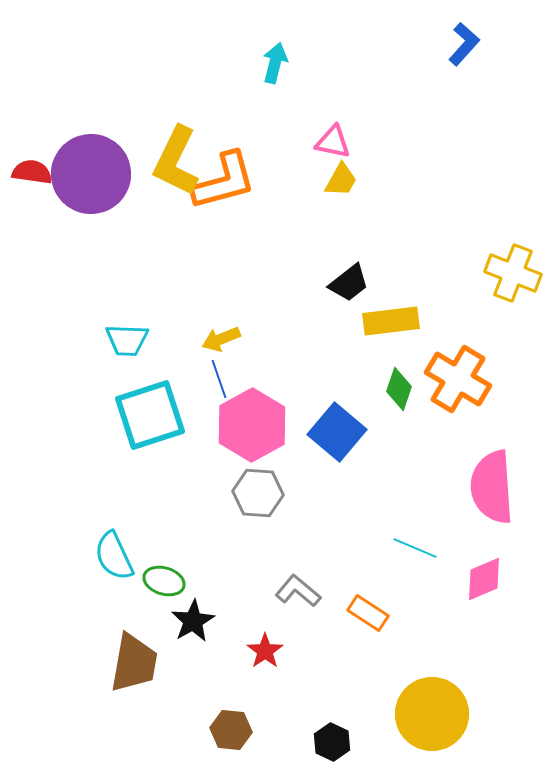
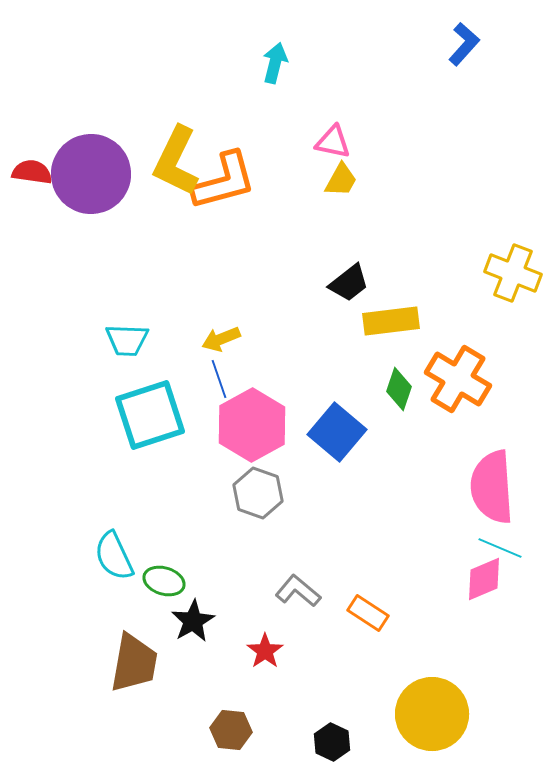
gray hexagon: rotated 15 degrees clockwise
cyan line: moved 85 px right
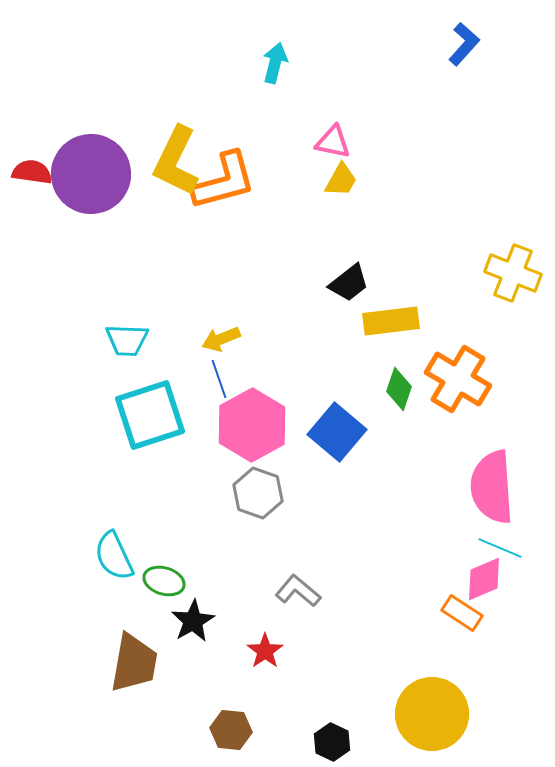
orange rectangle: moved 94 px right
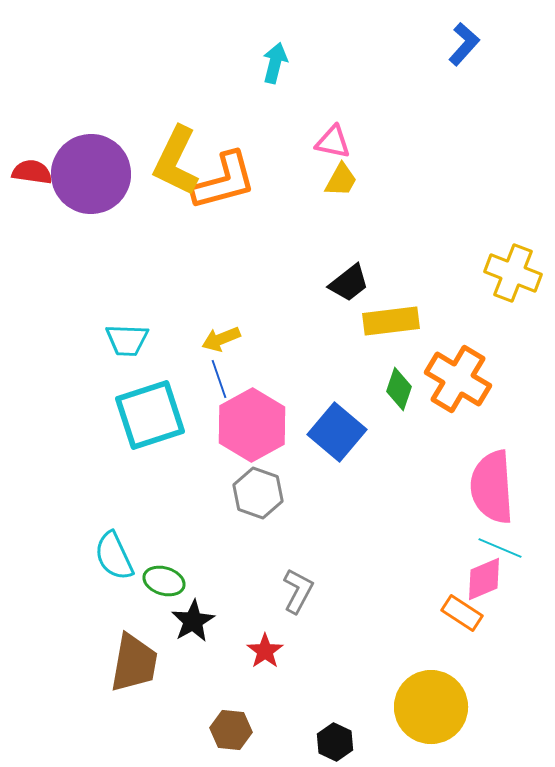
gray L-shape: rotated 78 degrees clockwise
yellow circle: moved 1 px left, 7 px up
black hexagon: moved 3 px right
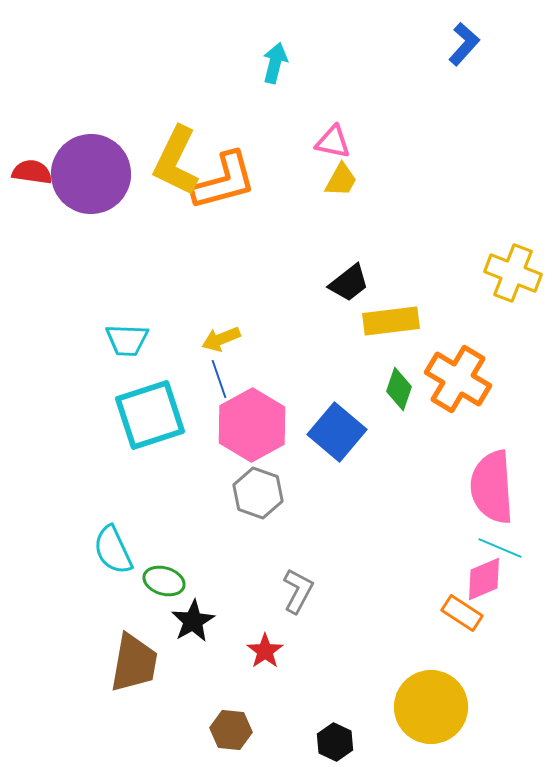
cyan semicircle: moved 1 px left, 6 px up
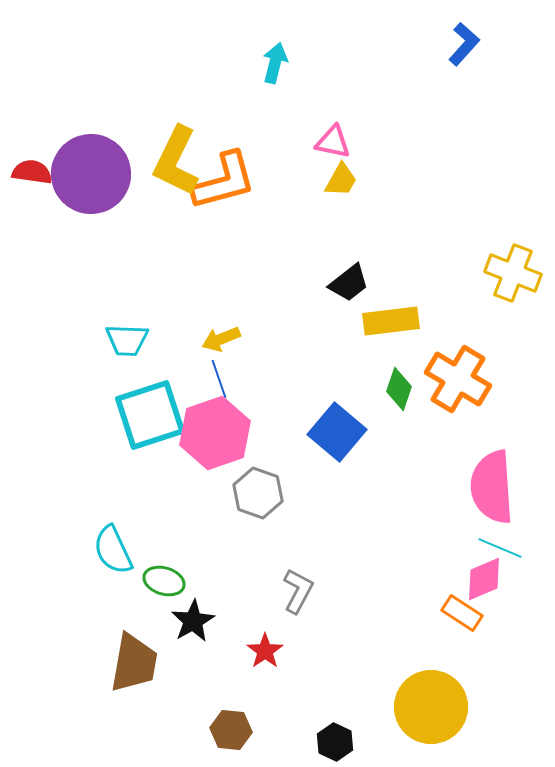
pink hexagon: moved 37 px left, 8 px down; rotated 10 degrees clockwise
